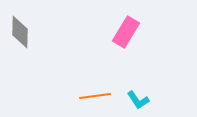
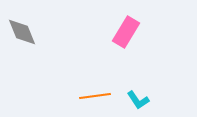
gray diamond: moved 2 px right; rotated 24 degrees counterclockwise
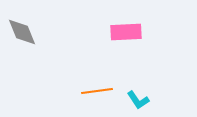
pink rectangle: rotated 56 degrees clockwise
orange line: moved 2 px right, 5 px up
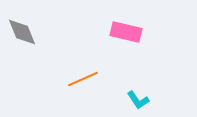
pink rectangle: rotated 16 degrees clockwise
orange line: moved 14 px left, 12 px up; rotated 16 degrees counterclockwise
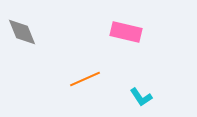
orange line: moved 2 px right
cyan L-shape: moved 3 px right, 3 px up
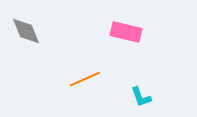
gray diamond: moved 4 px right, 1 px up
cyan L-shape: rotated 15 degrees clockwise
